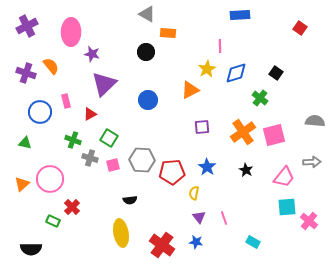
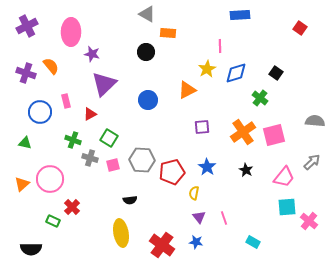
orange triangle at (190, 90): moved 3 px left
gray arrow at (312, 162): rotated 42 degrees counterclockwise
red pentagon at (172, 172): rotated 10 degrees counterclockwise
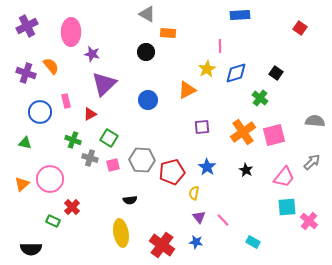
pink line at (224, 218): moved 1 px left, 2 px down; rotated 24 degrees counterclockwise
